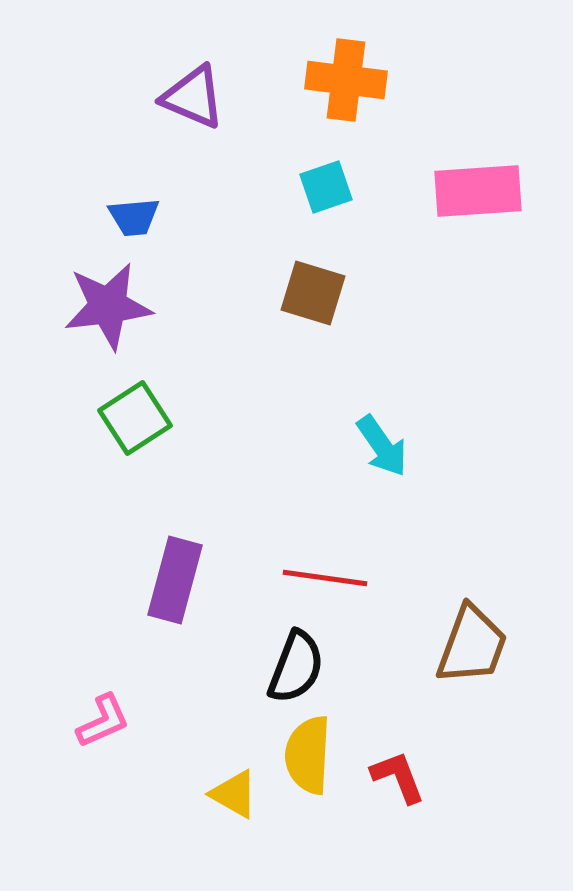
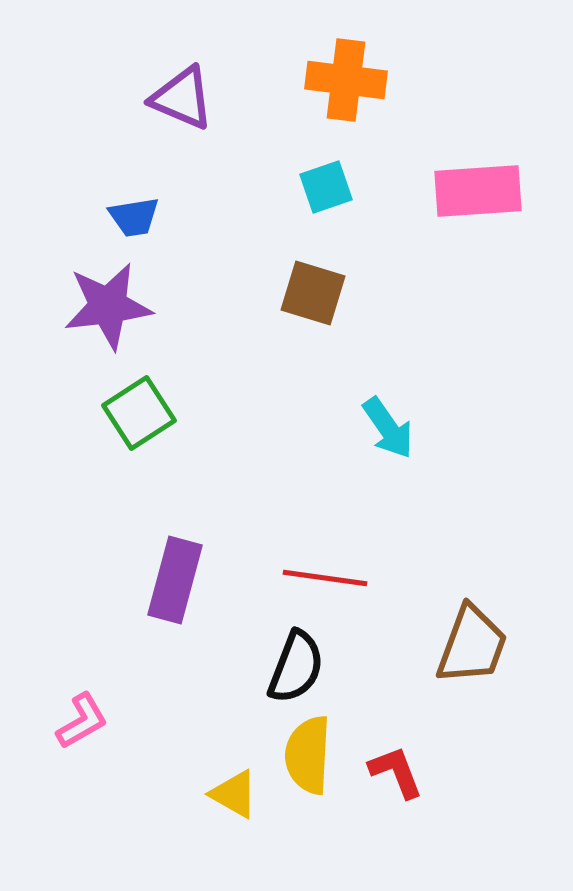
purple triangle: moved 11 px left, 1 px down
blue trapezoid: rotated 4 degrees counterclockwise
green square: moved 4 px right, 5 px up
cyan arrow: moved 6 px right, 18 px up
pink L-shape: moved 21 px left; rotated 6 degrees counterclockwise
red L-shape: moved 2 px left, 5 px up
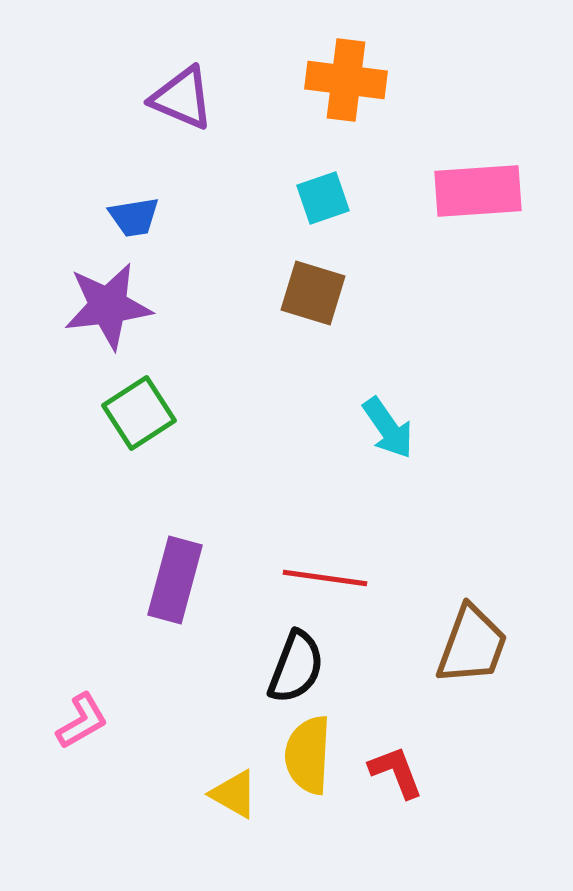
cyan square: moved 3 px left, 11 px down
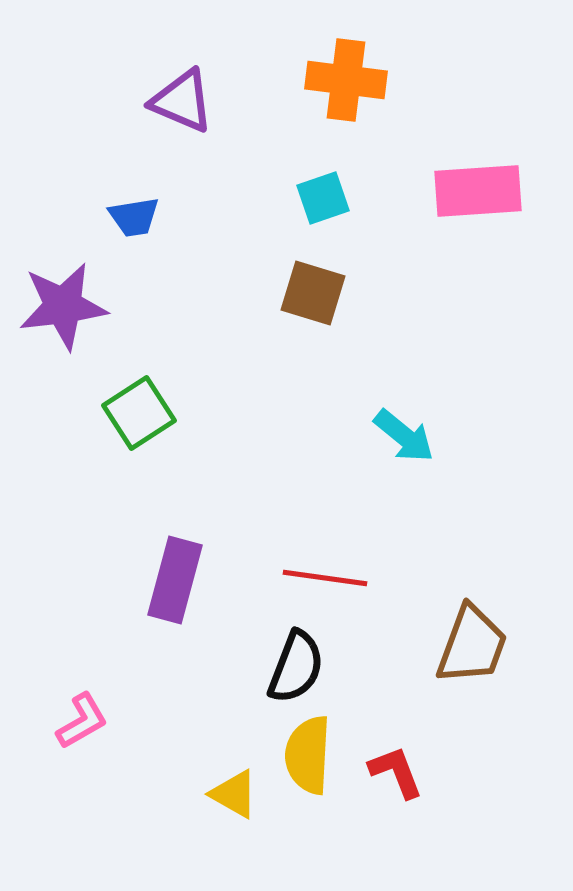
purple triangle: moved 3 px down
purple star: moved 45 px left
cyan arrow: moved 16 px right, 8 px down; rotated 16 degrees counterclockwise
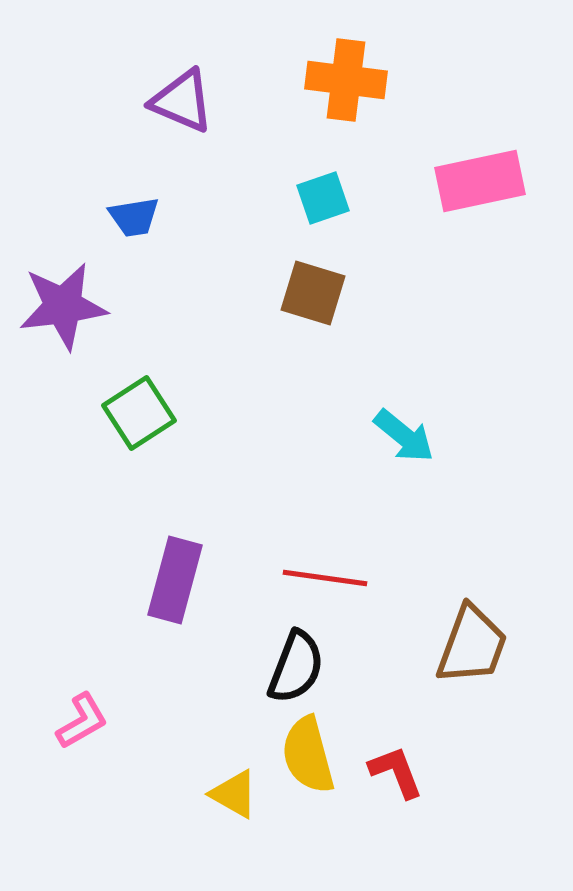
pink rectangle: moved 2 px right, 10 px up; rotated 8 degrees counterclockwise
yellow semicircle: rotated 18 degrees counterclockwise
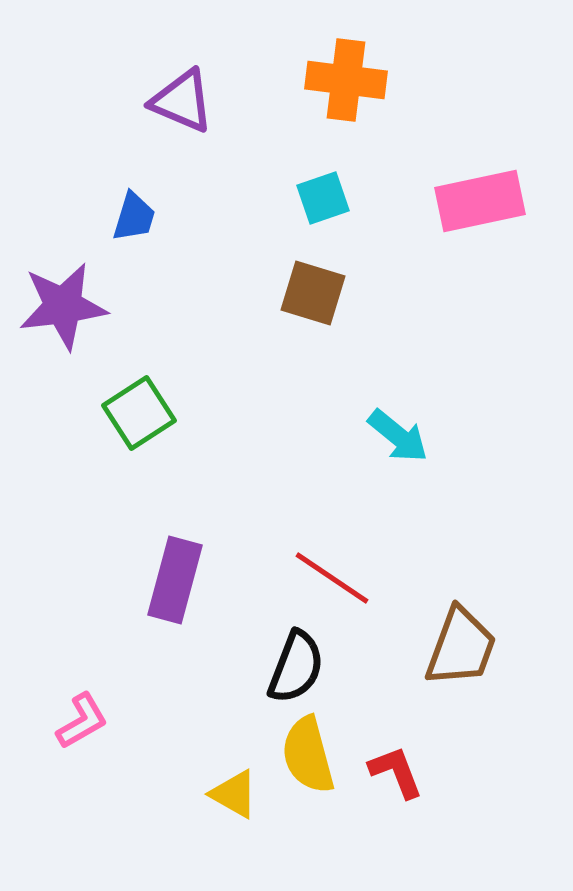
pink rectangle: moved 20 px down
blue trapezoid: rotated 64 degrees counterclockwise
cyan arrow: moved 6 px left
red line: moved 7 px right; rotated 26 degrees clockwise
brown trapezoid: moved 11 px left, 2 px down
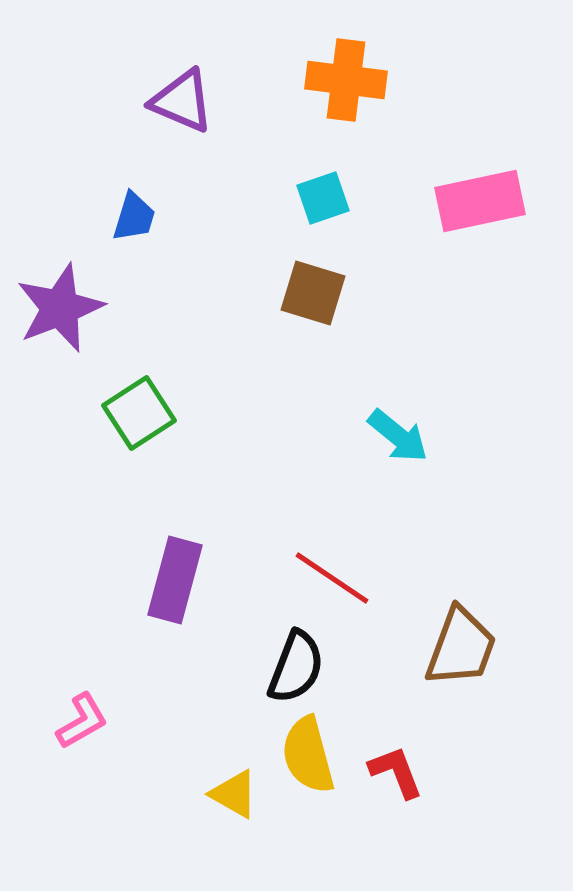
purple star: moved 3 px left, 2 px down; rotated 14 degrees counterclockwise
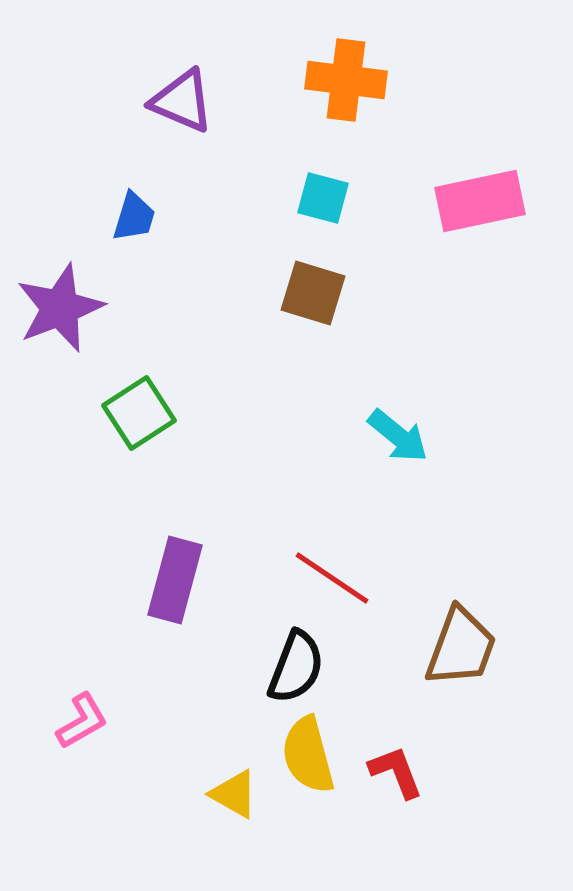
cyan square: rotated 34 degrees clockwise
